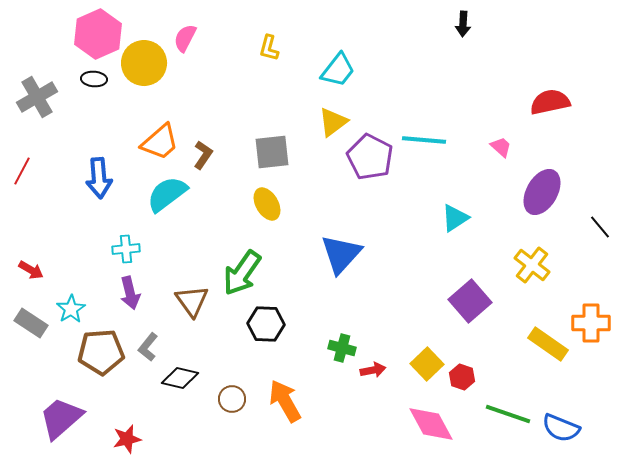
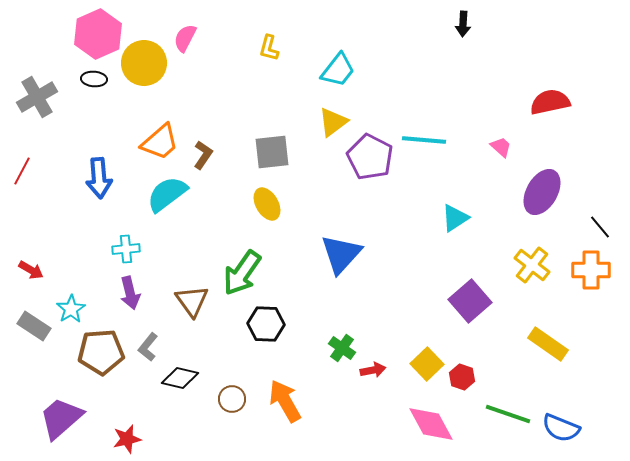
gray rectangle at (31, 323): moved 3 px right, 3 px down
orange cross at (591, 323): moved 53 px up
green cross at (342, 348): rotated 20 degrees clockwise
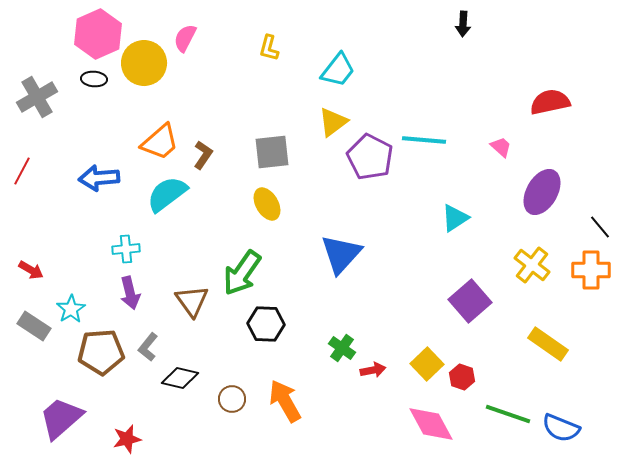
blue arrow at (99, 178): rotated 90 degrees clockwise
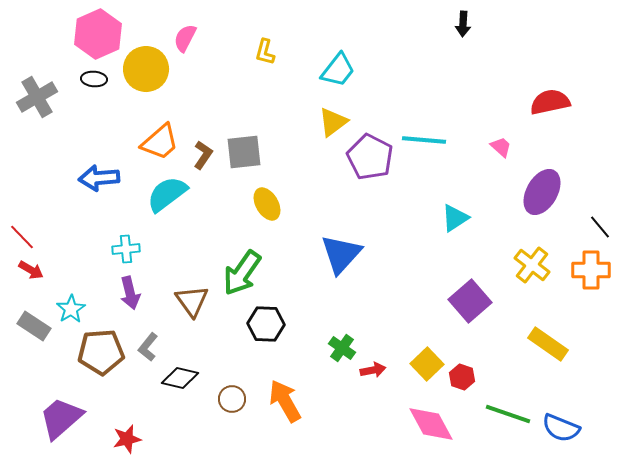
yellow L-shape at (269, 48): moved 4 px left, 4 px down
yellow circle at (144, 63): moved 2 px right, 6 px down
gray square at (272, 152): moved 28 px left
red line at (22, 171): moved 66 px down; rotated 72 degrees counterclockwise
